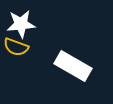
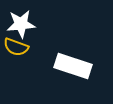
white rectangle: rotated 12 degrees counterclockwise
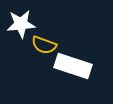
yellow semicircle: moved 28 px right, 2 px up
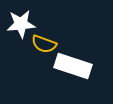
yellow semicircle: moved 1 px up
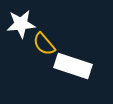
yellow semicircle: rotated 30 degrees clockwise
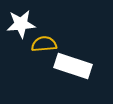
yellow semicircle: rotated 125 degrees clockwise
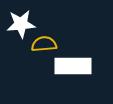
white rectangle: rotated 18 degrees counterclockwise
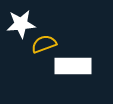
yellow semicircle: rotated 15 degrees counterclockwise
